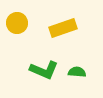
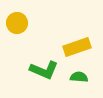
yellow rectangle: moved 14 px right, 19 px down
green semicircle: moved 2 px right, 5 px down
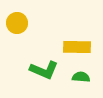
yellow rectangle: rotated 20 degrees clockwise
green semicircle: moved 2 px right
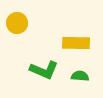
yellow rectangle: moved 1 px left, 4 px up
green semicircle: moved 1 px left, 1 px up
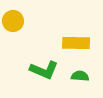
yellow circle: moved 4 px left, 2 px up
